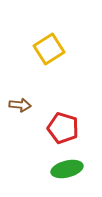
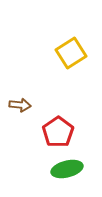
yellow square: moved 22 px right, 4 px down
red pentagon: moved 5 px left, 4 px down; rotated 20 degrees clockwise
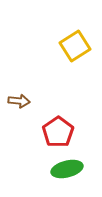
yellow square: moved 4 px right, 7 px up
brown arrow: moved 1 px left, 4 px up
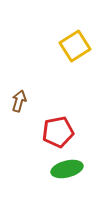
brown arrow: rotated 80 degrees counterclockwise
red pentagon: rotated 24 degrees clockwise
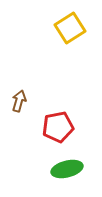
yellow square: moved 5 px left, 18 px up
red pentagon: moved 5 px up
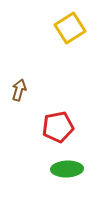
brown arrow: moved 11 px up
green ellipse: rotated 12 degrees clockwise
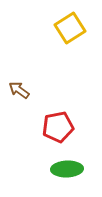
brown arrow: rotated 70 degrees counterclockwise
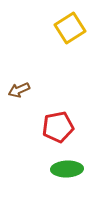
brown arrow: rotated 60 degrees counterclockwise
